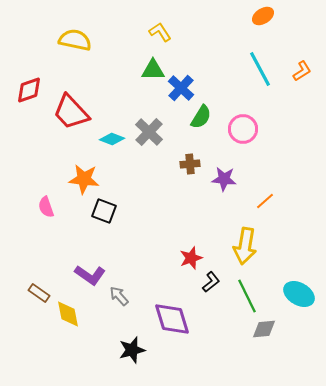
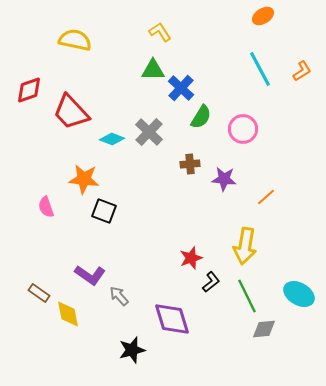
orange line: moved 1 px right, 4 px up
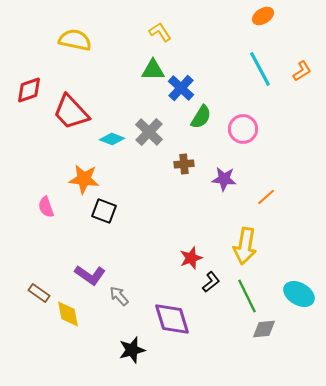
brown cross: moved 6 px left
